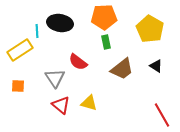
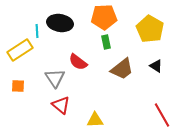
yellow triangle: moved 6 px right, 17 px down; rotated 18 degrees counterclockwise
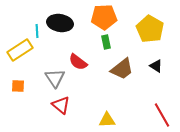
yellow triangle: moved 12 px right
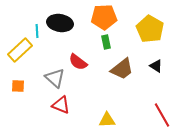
yellow rectangle: rotated 10 degrees counterclockwise
gray triangle: rotated 15 degrees counterclockwise
red triangle: rotated 18 degrees counterclockwise
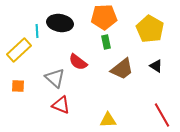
yellow rectangle: moved 1 px left
yellow triangle: moved 1 px right
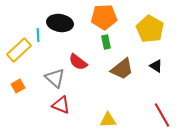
cyan line: moved 1 px right, 4 px down
orange square: rotated 32 degrees counterclockwise
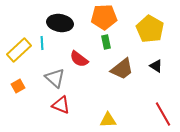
cyan line: moved 4 px right, 8 px down
red semicircle: moved 1 px right, 3 px up
red line: moved 1 px right, 1 px up
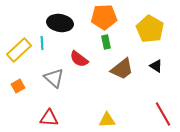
gray triangle: moved 1 px left
red triangle: moved 12 px left, 13 px down; rotated 18 degrees counterclockwise
yellow triangle: moved 1 px left
